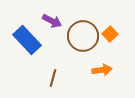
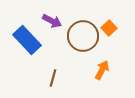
orange square: moved 1 px left, 6 px up
orange arrow: rotated 54 degrees counterclockwise
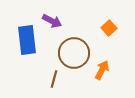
brown circle: moved 9 px left, 17 px down
blue rectangle: rotated 36 degrees clockwise
brown line: moved 1 px right, 1 px down
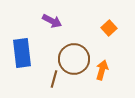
blue rectangle: moved 5 px left, 13 px down
brown circle: moved 6 px down
orange arrow: rotated 12 degrees counterclockwise
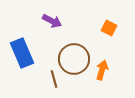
orange square: rotated 21 degrees counterclockwise
blue rectangle: rotated 16 degrees counterclockwise
brown line: rotated 30 degrees counterclockwise
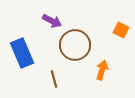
orange square: moved 12 px right, 2 px down
brown circle: moved 1 px right, 14 px up
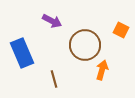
brown circle: moved 10 px right
